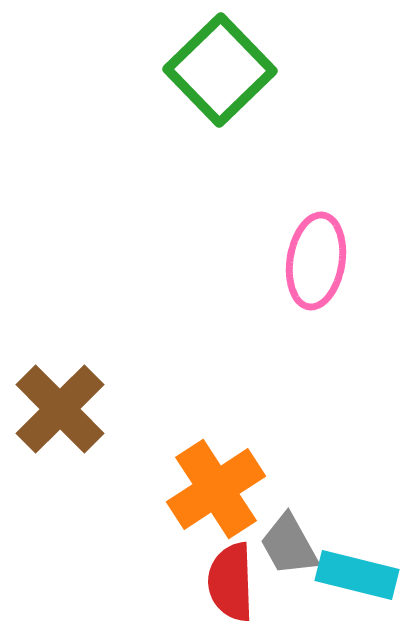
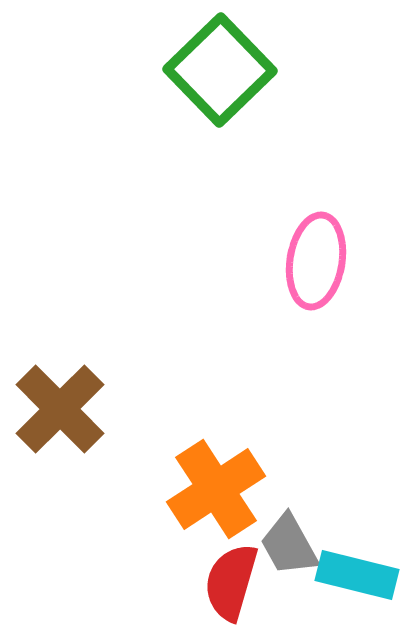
red semicircle: rotated 18 degrees clockwise
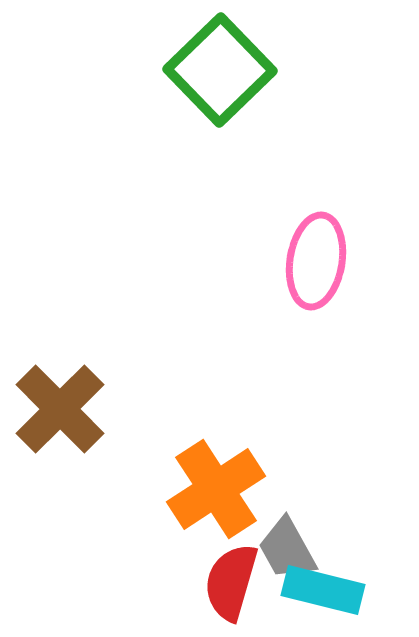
gray trapezoid: moved 2 px left, 4 px down
cyan rectangle: moved 34 px left, 15 px down
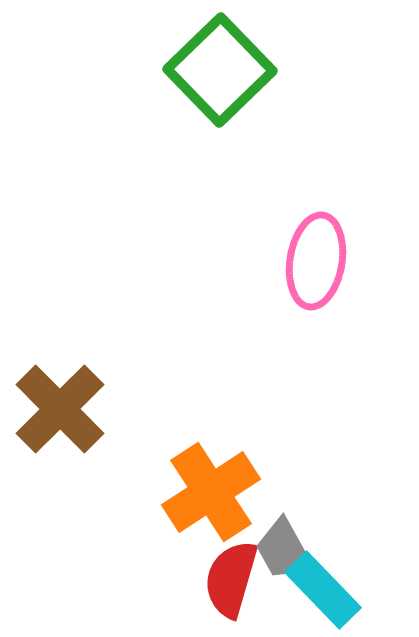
orange cross: moved 5 px left, 3 px down
gray trapezoid: moved 3 px left, 1 px down
red semicircle: moved 3 px up
cyan rectangle: rotated 32 degrees clockwise
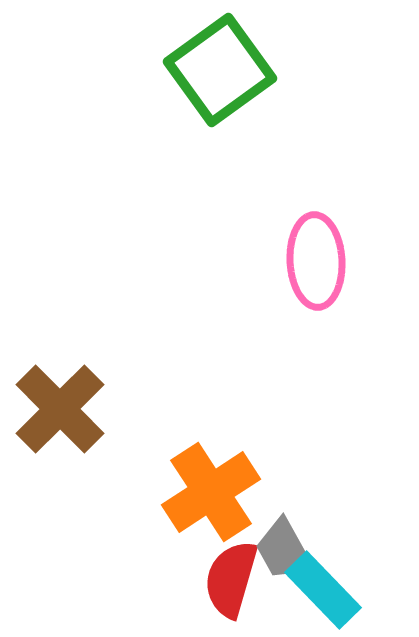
green square: rotated 8 degrees clockwise
pink ellipse: rotated 12 degrees counterclockwise
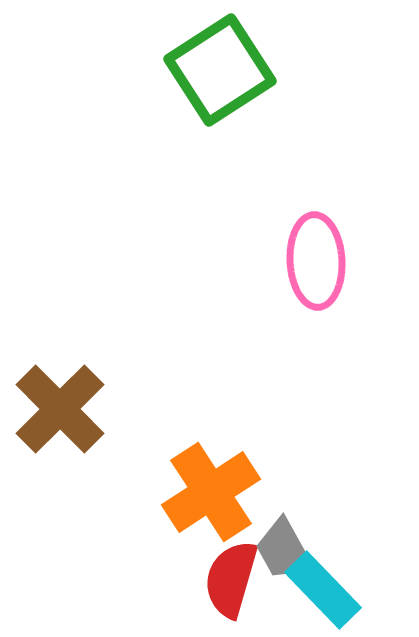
green square: rotated 3 degrees clockwise
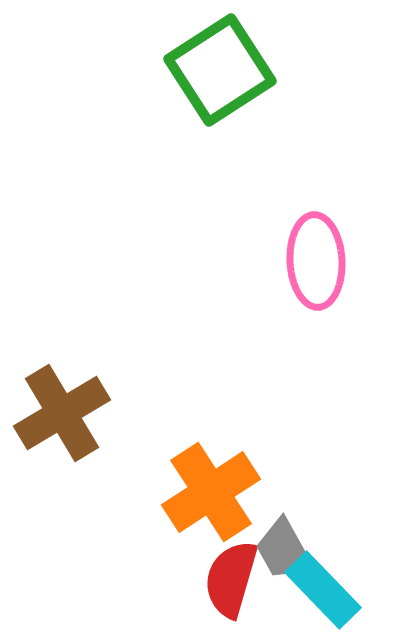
brown cross: moved 2 px right, 4 px down; rotated 14 degrees clockwise
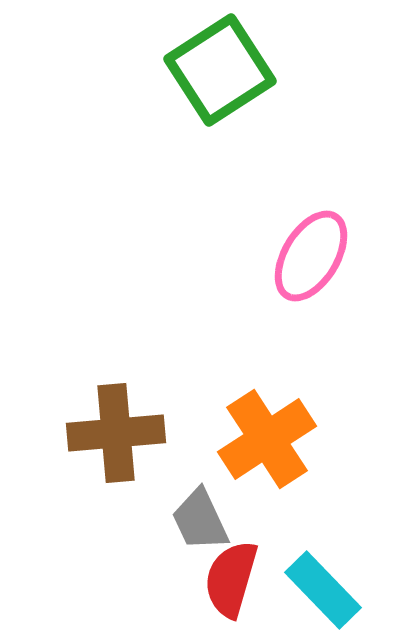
pink ellipse: moved 5 px left, 5 px up; rotated 34 degrees clockwise
brown cross: moved 54 px right, 20 px down; rotated 26 degrees clockwise
orange cross: moved 56 px right, 53 px up
gray trapezoid: moved 84 px left, 30 px up; rotated 4 degrees clockwise
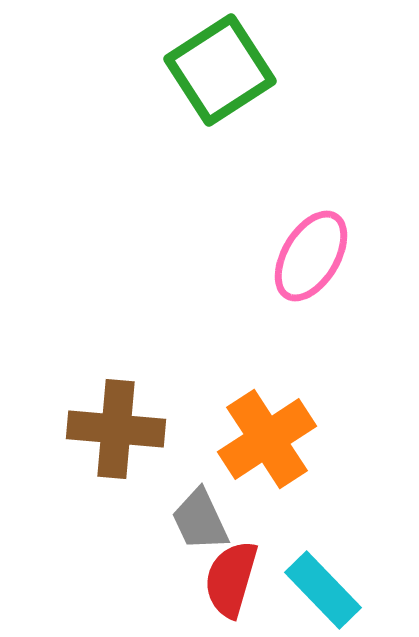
brown cross: moved 4 px up; rotated 10 degrees clockwise
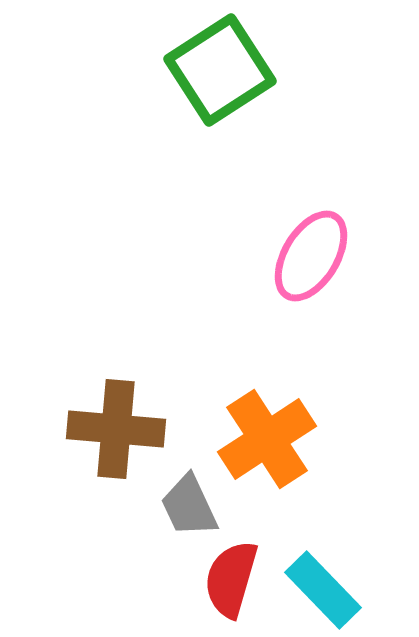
gray trapezoid: moved 11 px left, 14 px up
